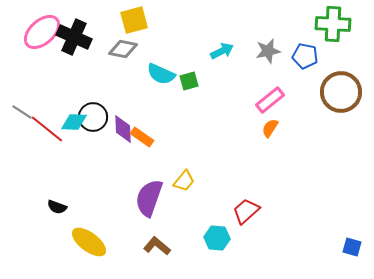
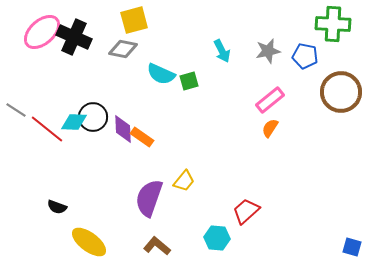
cyan arrow: rotated 90 degrees clockwise
gray line: moved 6 px left, 2 px up
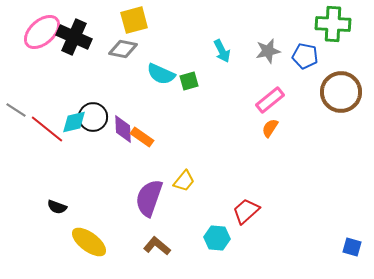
cyan diamond: rotated 16 degrees counterclockwise
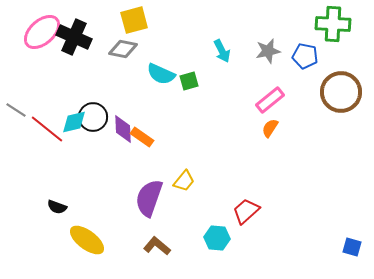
yellow ellipse: moved 2 px left, 2 px up
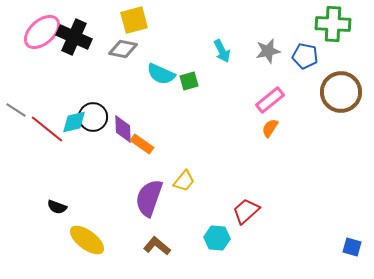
orange rectangle: moved 7 px down
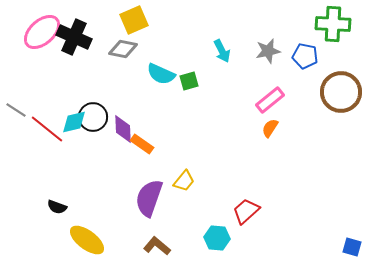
yellow square: rotated 8 degrees counterclockwise
